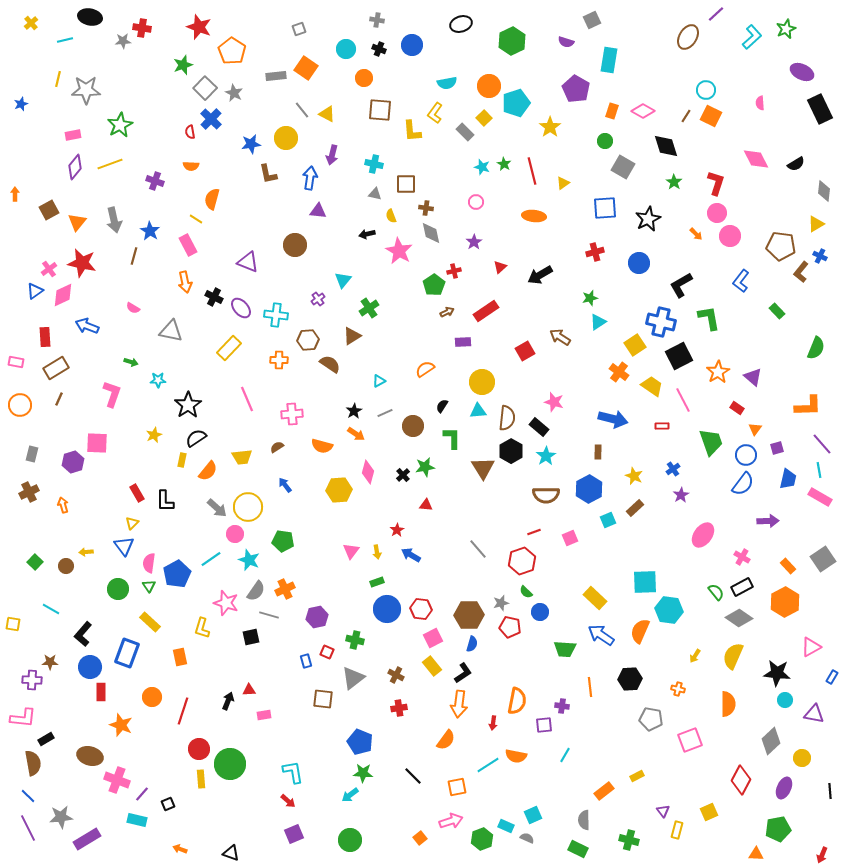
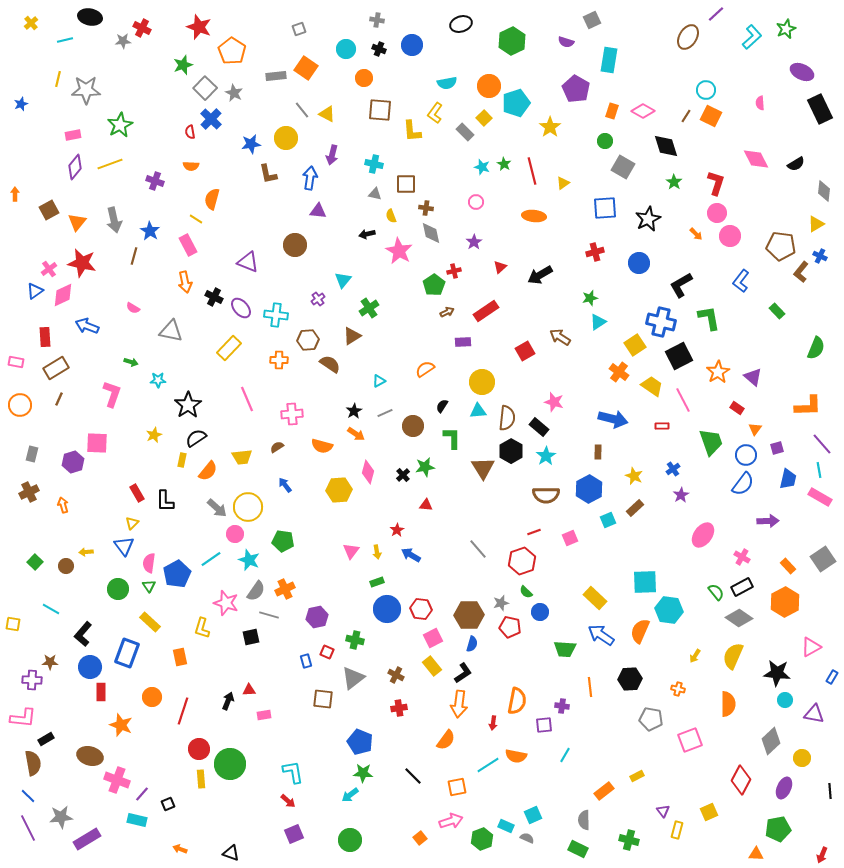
red cross at (142, 28): rotated 18 degrees clockwise
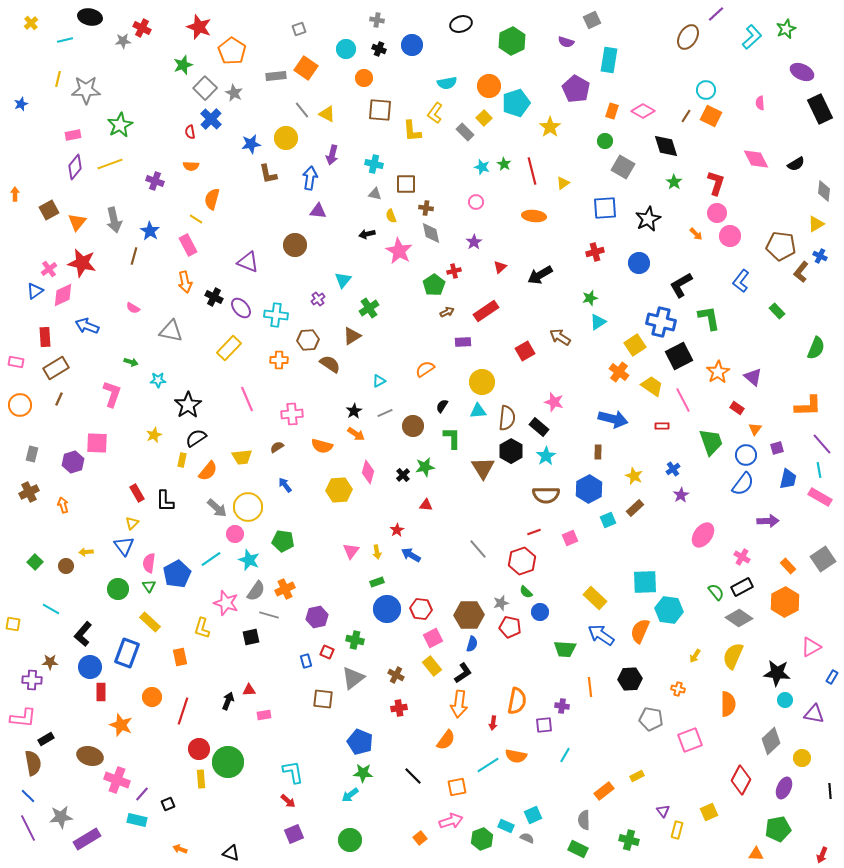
green circle at (230, 764): moved 2 px left, 2 px up
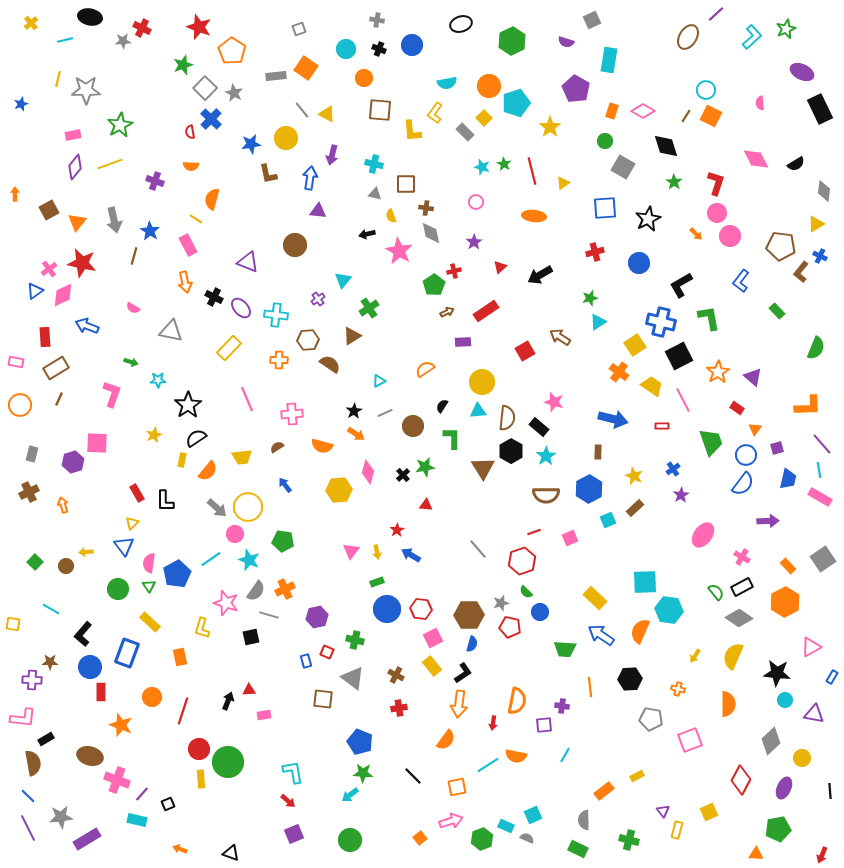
gray triangle at (353, 678): rotated 45 degrees counterclockwise
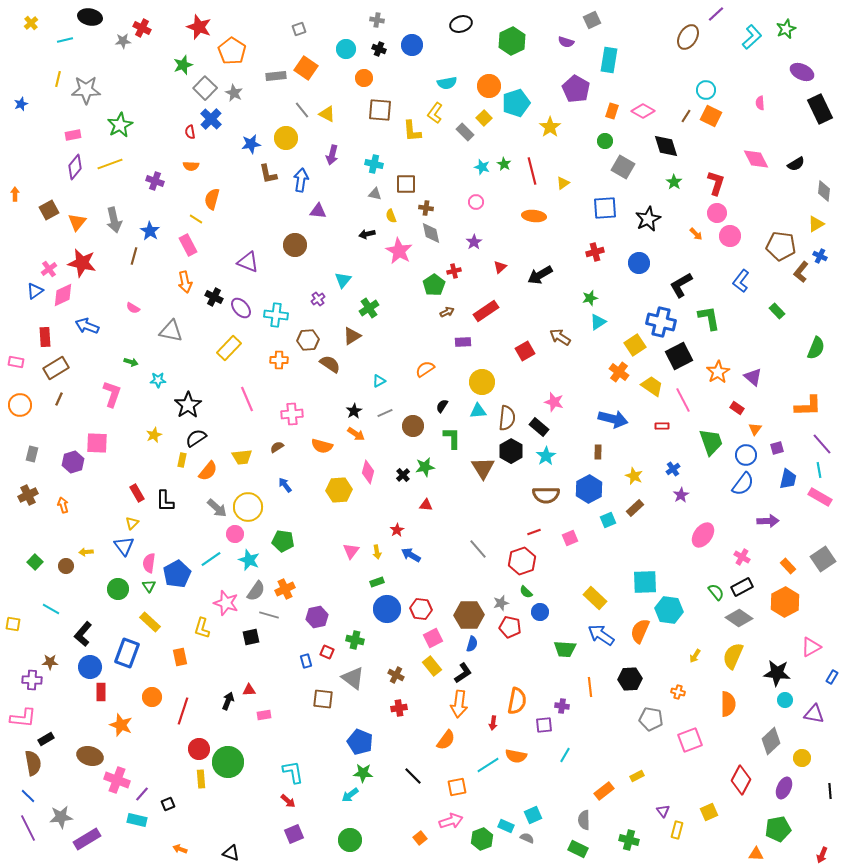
blue arrow at (310, 178): moved 9 px left, 2 px down
brown cross at (29, 492): moved 1 px left, 3 px down
orange cross at (678, 689): moved 3 px down
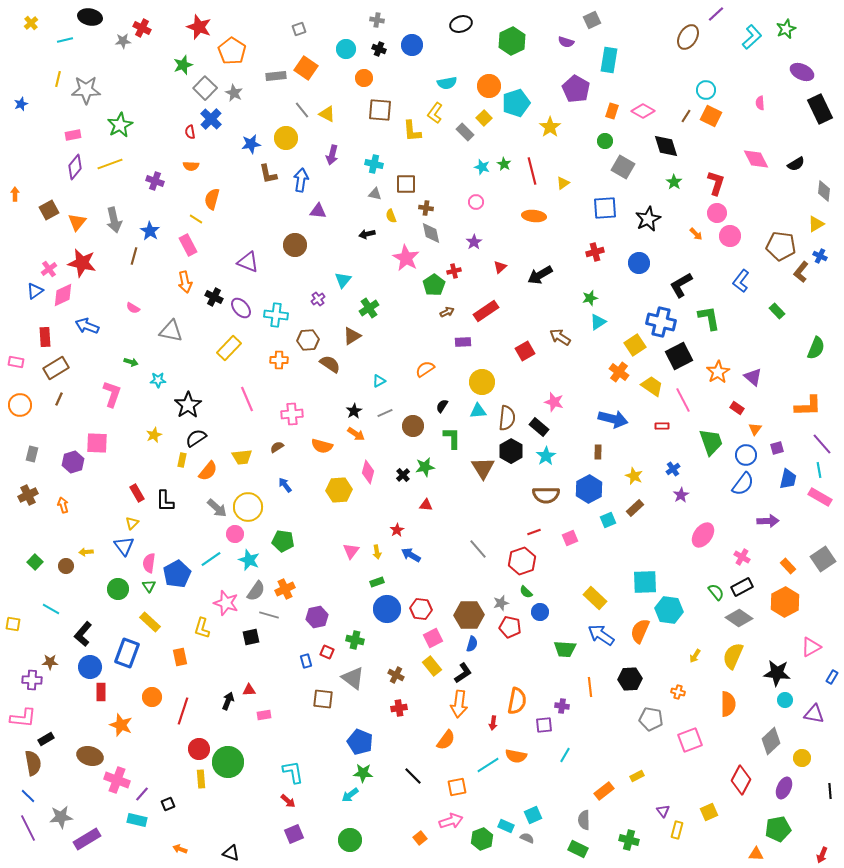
pink star at (399, 251): moved 7 px right, 7 px down
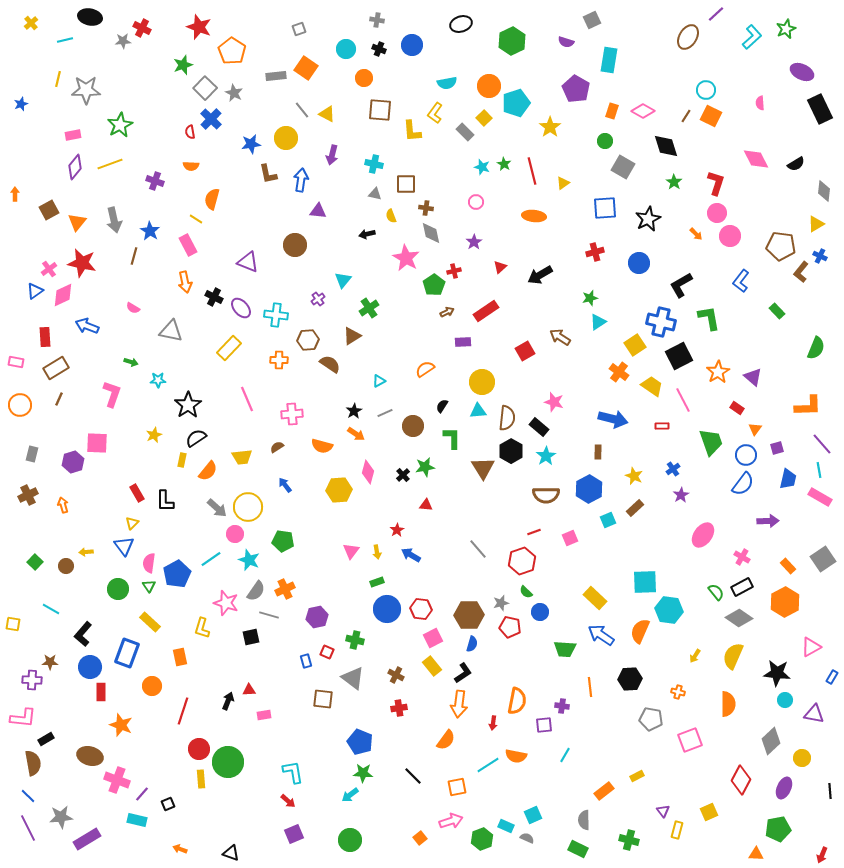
orange circle at (152, 697): moved 11 px up
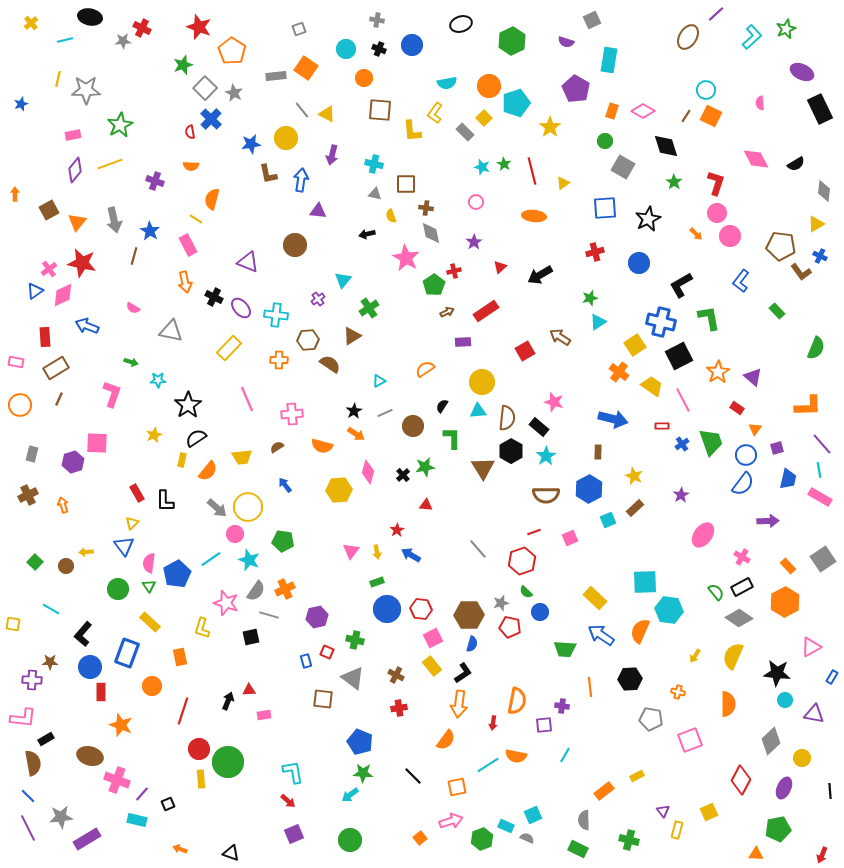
purple diamond at (75, 167): moved 3 px down
brown L-shape at (801, 272): rotated 75 degrees counterclockwise
blue cross at (673, 469): moved 9 px right, 25 px up
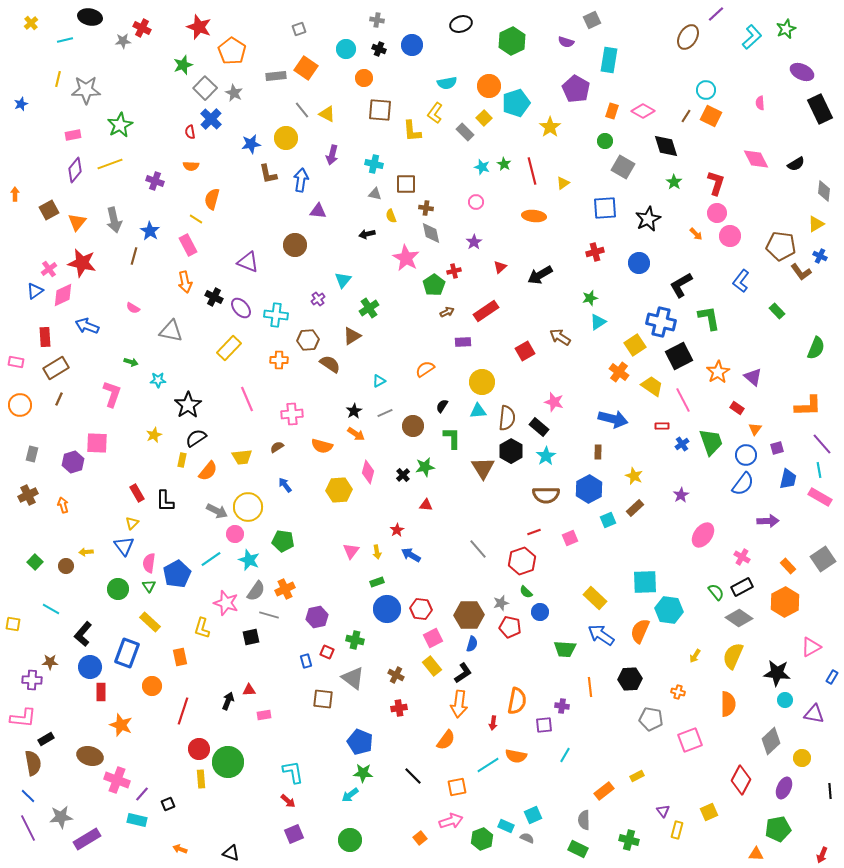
gray arrow at (217, 508): moved 3 px down; rotated 15 degrees counterclockwise
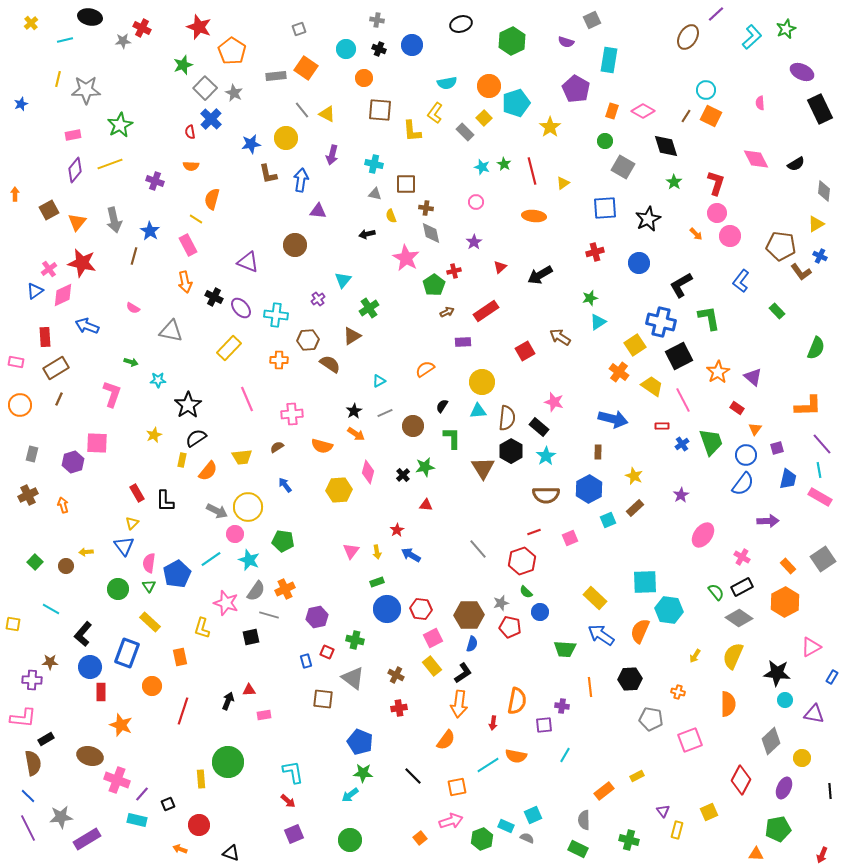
red circle at (199, 749): moved 76 px down
